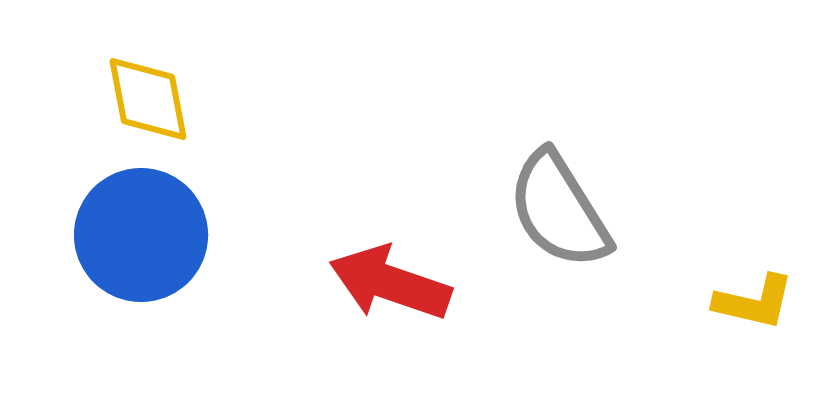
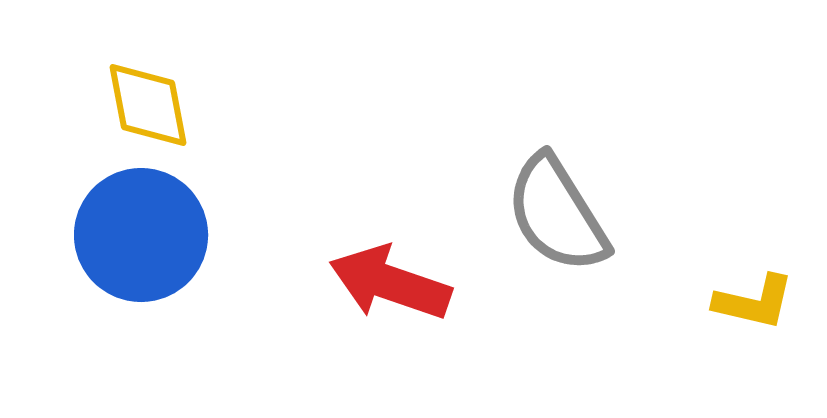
yellow diamond: moved 6 px down
gray semicircle: moved 2 px left, 4 px down
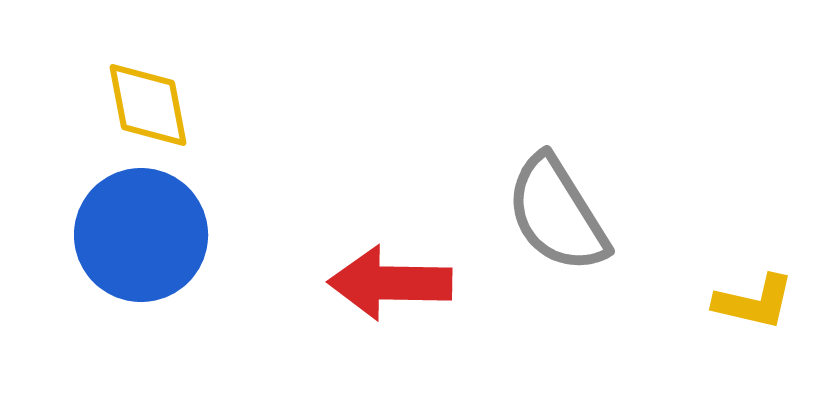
red arrow: rotated 18 degrees counterclockwise
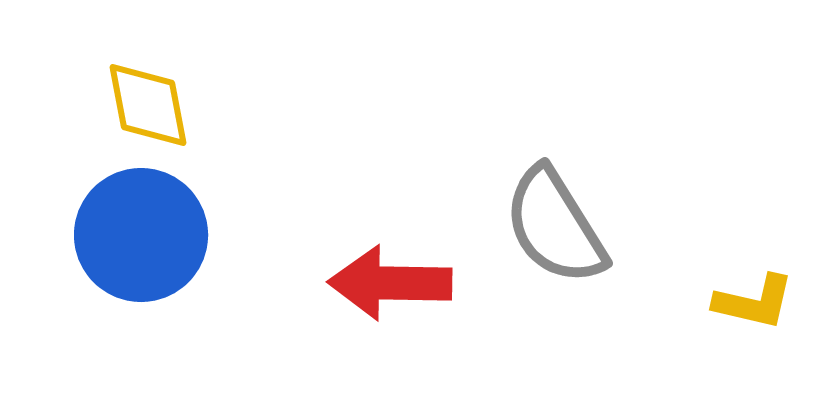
gray semicircle: moved 2 px left, 12 px down
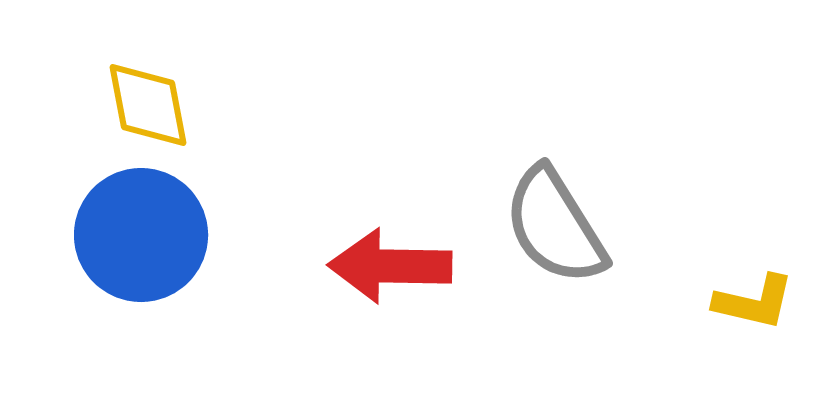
red arrow: moved 17 px up
